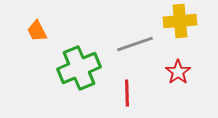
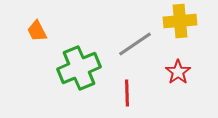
gray line: rotated 15 degrees counterclockwise
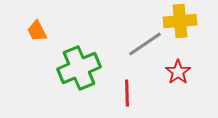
gray line: moved 10 px right
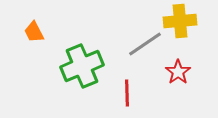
orange trapezoid: moved 3 px left, 1 px down
green cross: moved 3 px right, 2 px up
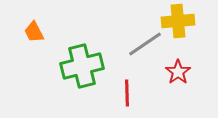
yellow cross: moved 2 px left
green cross: rotated 9 degrees clockwise
